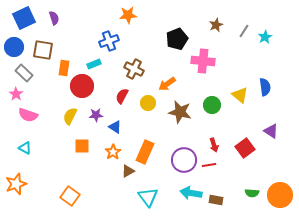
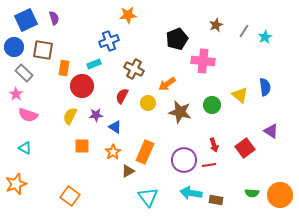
blue square at (24, 18): moved 2 px right, 2 px down
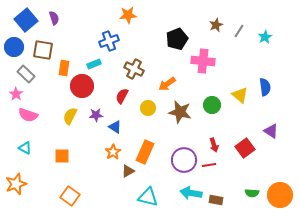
blue square at (26, 20): rotated 15 degrees counterclockwise
gray line at (244, 31): moved 5 px left
gray rectangle at (24, 73): moved 2 px right, 1 px down
yellow circle at (148, 103): moved 5 px down
orange square at (82, 146): moved 20 px left, 10 px down
cyan triangle at (148, 197): rotated 40 degrees counterclockwise
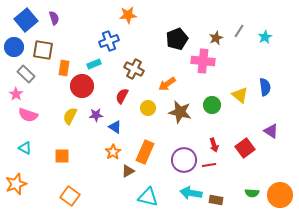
brown star at (216, 25): moved 13 px down
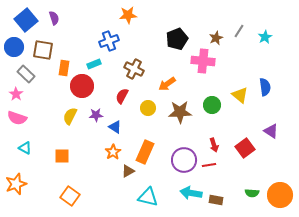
brown star at (180, 112): rotated 15 degrees counterclockwise
pink semicircle at (28, 115): moved 11 px left, 3 px down
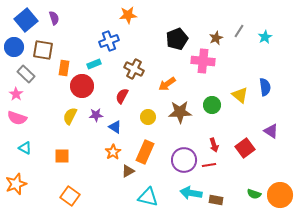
yellow circle at (148, 108): moved 9 px down
green semicircle at (252, 193): moved 2 px right, 1 px down; rotated 16 degrees clockwise
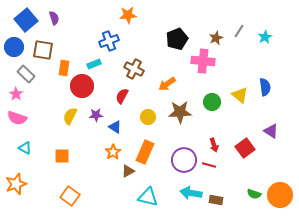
green circle at (212, 105): moved 3 px up
red line at (209, 165): rotated 24 degrees clockwise
